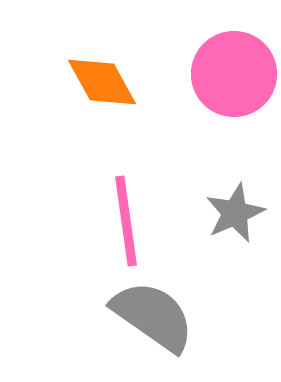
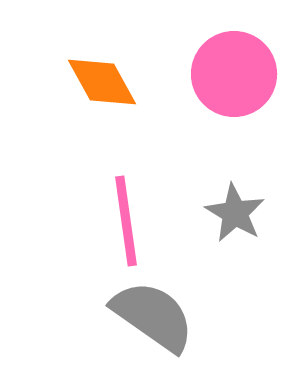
gray star: rotated 18 degrees counterclockwise
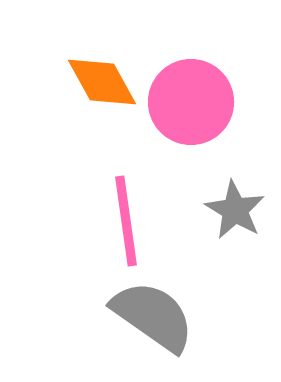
pink circle: moved 43 px left, 28 px down
gray star: moved 3 px up
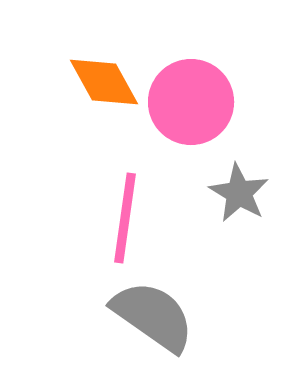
orange diamond: moved 2 px right
gray star: moved 4 px right, 17 px up
pink line: moved 1 px left, 3 px up; rotated 16 degrees clockwise
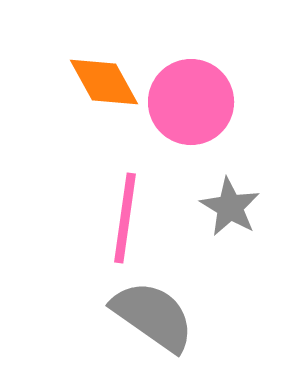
gray star: moved 9 px left, 14 px down
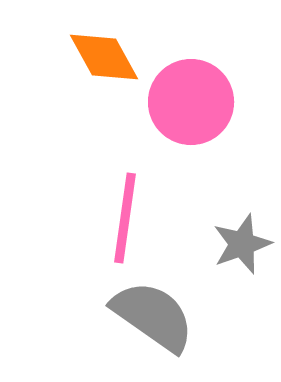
orange diamond: moved 25 px up
gray star: moved 12 px right, 37 px down; rotated 22 degrees clockwise
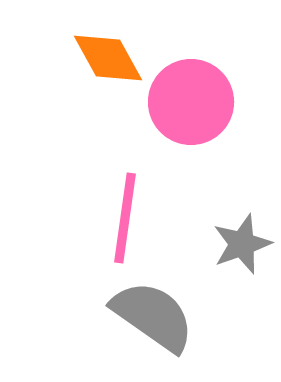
orange diamond: moved 4 px right, 1 px down
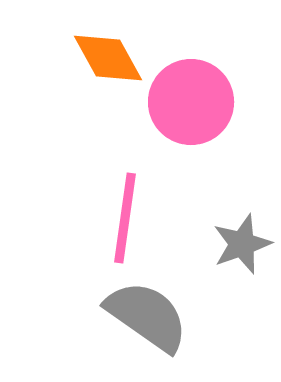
gray semicircle: moved 6 px left
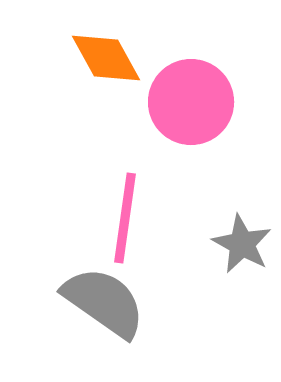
orange diamond: moved 2 px left
gray star: rotated 24 degrees counterclockwise
gray semicircle: moved 43 px left, 14 px up
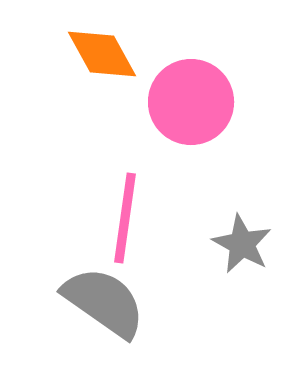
orange diamond: moved 4 px left, 4 px up
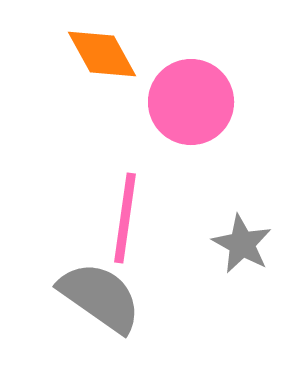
gray semicircle: moved 4 px left, 5 px up
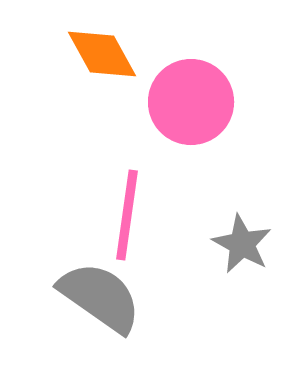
pink line: moved 2 px right, 3 px up
